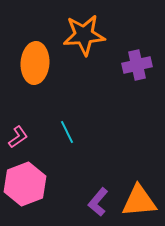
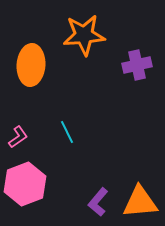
orange ellipse: moved 4 px left, 2 px down
orange triangle: moved 1 px right, 1 px down
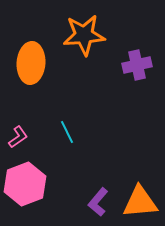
orange ellipse: moved 2 px up
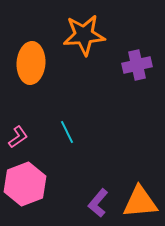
purple L-shape: moved 1 px down
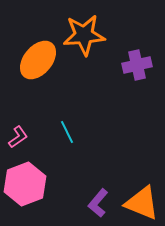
orange ellipse: moved 7 px right, 3 px up; rotated 36 degrees clockwise
orange triangle: moved 2 px right, 1 px down; rotated 27 degrees clockwise
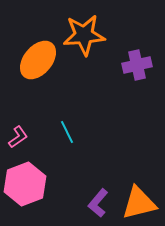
orange triangle: moved 3 px left; rotated 36 degrees counterclockwise
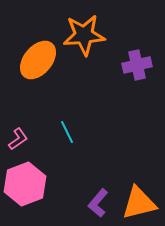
pink L-shape: moved 2 px down
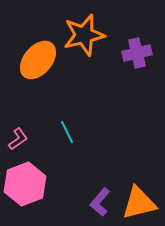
orange star: rotated 9 degrees counterclockwise
purple cross: moved 12 px up
purple L-shape: moved 2 px right, 1 px up
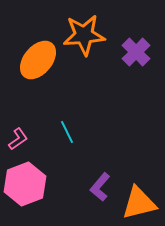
orange star: rotated 9 degrees clockwise
purple cross: moved 1 px left, 1 px up; rotated 32 degrees counterclockwise
purple L-shape: moved 15 px up
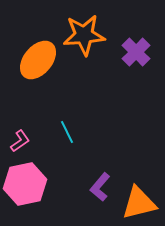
pink L-shape: moved 2 px right, 2 px down
pink hexagon: rotated 9 degrees clockwise
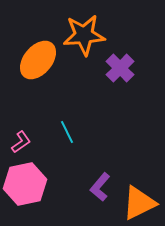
purple cross: moved 16 px left, 16 px down
pink L-shape: moved 1 px right, 1 px down
orange triangle: rotated 12 degrees counterclockwise
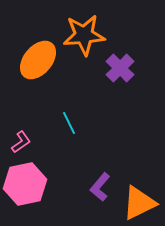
cyan line: moved 2 px right, 9 px up
